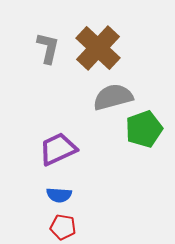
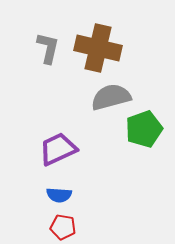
brown cross: rotated 30 degrees counterclockwise
gray semicircle: moved 2 px left
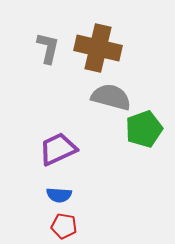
gray semicircle: rotated 30 degrees clockwise
red pentagon: moved 1 px right, 1 px up
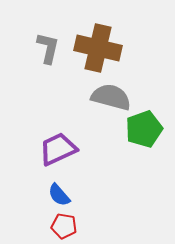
blue semicircle: rotated 45 degrees clockwise
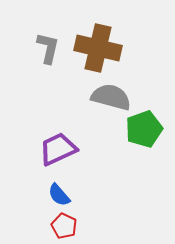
red pentagon: rotated 15 degrees clockwise
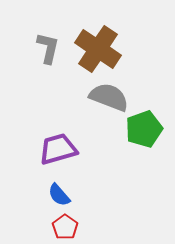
brown cross: moved 1 px down; rotated 21 degrees clockwise
gray semicircle: moved 2 px left; rotated 6 degrees clockwise
purple trapezoid: rotated 9 degrees clockwise
red pentagon: moved 1 px right, 1 px down; rotated 10 degrees clockwise
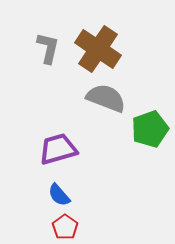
gray semicircle: moved 3 px left, 1 px down
green pentagon: moved 6 px right
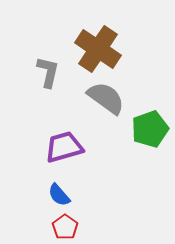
gray L-shape: moved 24 px down
gray semicircle: rotated 15 degrees clockwise
purple trapezoid: moved 6 px right, 2 px up
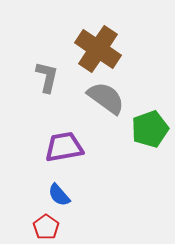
gray L-shape: moved 1 px left, 5 px down
purple trapezoid: rotated 6 degrees clockwise
red pentagon: moved 19 px left
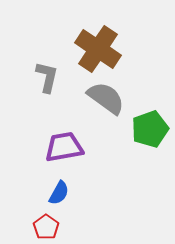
blue semicircle: moved 2 px up; rotated 110 degrees counterclockwise
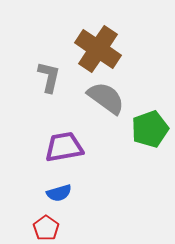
gray L-shape: moved 2 px right
blue semicircle: rotated 45 degrees clockwise
red pentagon: moved 1 px down
